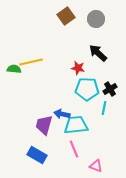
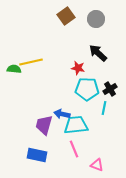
blue rectangle: rotated 18 degrees counterclockwise
pink triangle: moved 1 px right, 1 px up
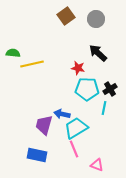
yellow line: moved 1 px right, 2 px down
green semicircle: moved 1 px left, 16 px up
cyan trapezoid: moved 3 px down; rotated 25 degrees counterclockwise
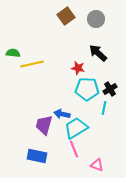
blue rectangle: moved 1 px down
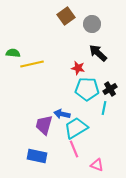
gray circle: moved 4 px left, 5 px down
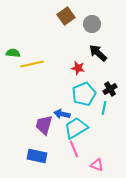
cyan pentagon: moved 3 px left, 5 px down; rotated 25 degrees counterclockwise
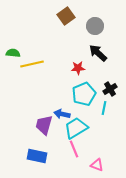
gray circle: moved 3 px right, 2 px down
red star: rotated 16 degrees counterclockwise
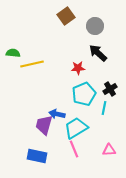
blue arrow: moved 5 px left
pink triangle: moved 12 px right, 15 px up; rotated 24 degrees counterclockwise
